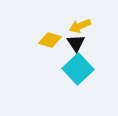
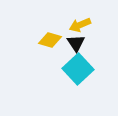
yellow arrow: moved 1 px up
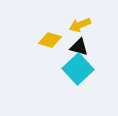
black triangle: moved 3 px right, 4 px down; rotated 42 degrees counterclockwise
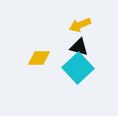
yellow diamond: moved 11 px left, 18 px down; rotated 15 degrees counterclockwise
cyan square: moved 1 px up
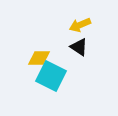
black triangle: rotated 18 degrees clockwise
cyan square: moved 27 px left, 8 px down; rotated 20 degrees counterclockwise
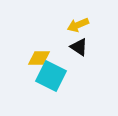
yellow arrow: moved 2 px left
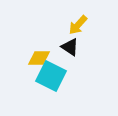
yellow arrow: rotated 25 degrees counterclockwise
black triangle: moved 9 px left
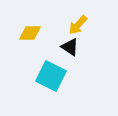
yellow diamond: moved 9 px left, 25 px up
